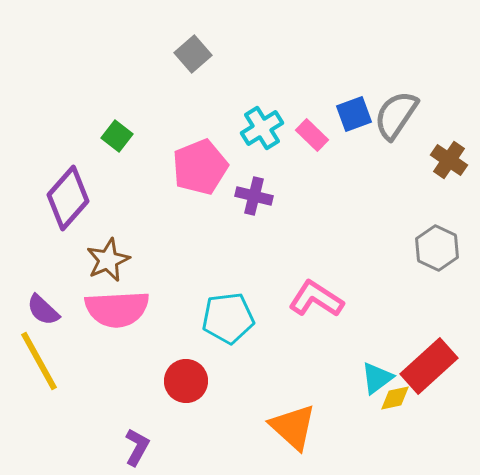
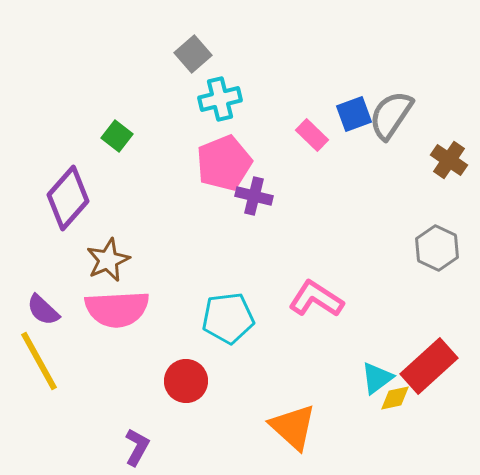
gray semicircle: moved 5 px left
cyan cross: moved 42 px left, 29 px up; rotated 18 degrees clockwise
pink pentagon: moved 24 px right, 4 px up
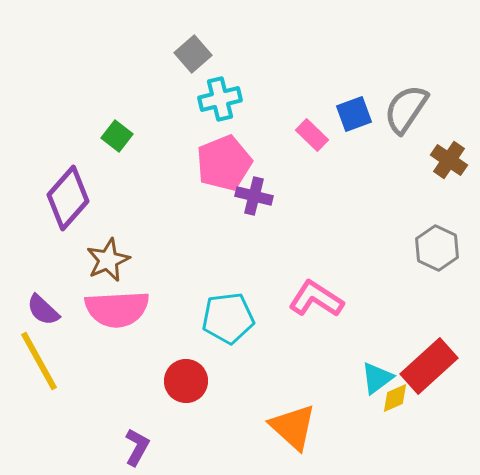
gray semicircle: moved 15 px right, 6 px up
yellow diamond: rotated 12 degrees counterclockwise
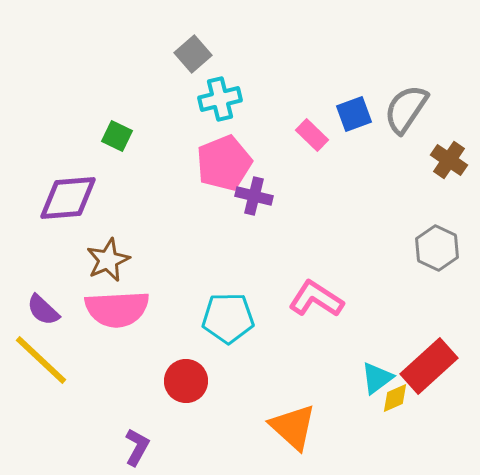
green square: rotated 12 degrees counterclockwise
purple diamond: rotated 44 degrees clockwise
cyan pentagon: rotated 6 degrees clockwise
yellow line: moved 2 px right, 1 px up; rotated 18 degrees counterclockwise
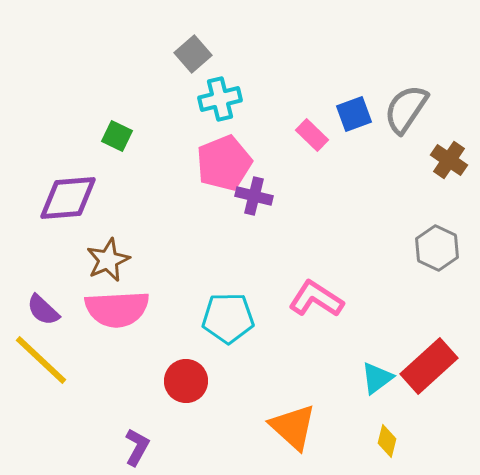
yellow diamond: moved 8 px left, 43 px down; rotated 52 degrees counterclockwise
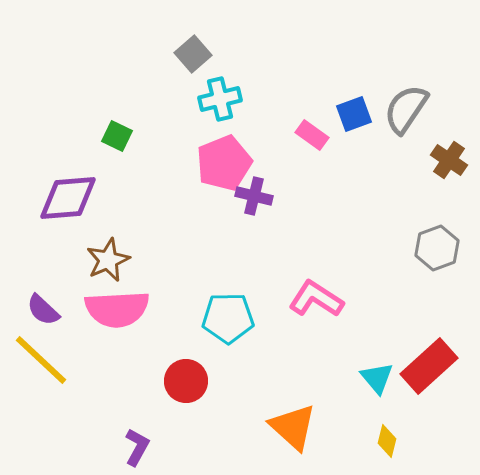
pink rectangle: rotated 8 degrees counterclockwise
gray hexagon: rotated 15 degrees clockwise
cyan triangle: rotated 33 degrees counterclockwise
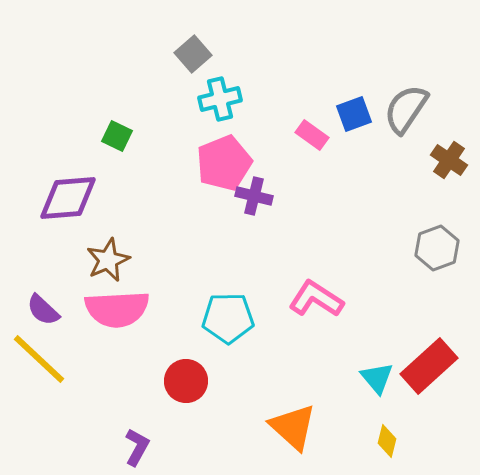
yellow line: moved 2 px left, 1 px up
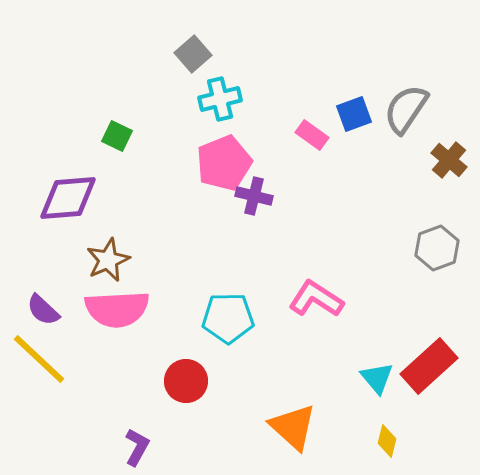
brown cross: rotated 6 degrees clockwise
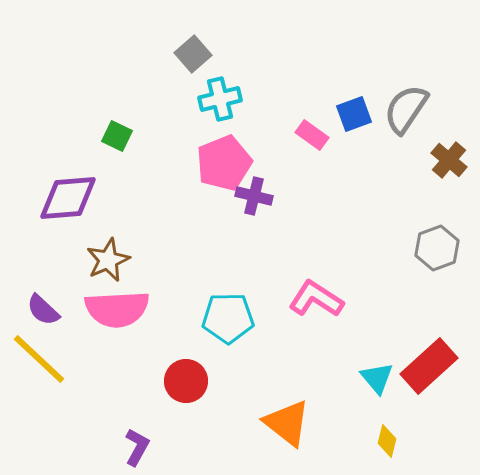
orange triangle: moved 6 px left, 4 px up; rotated 4 degrees counterclockwise
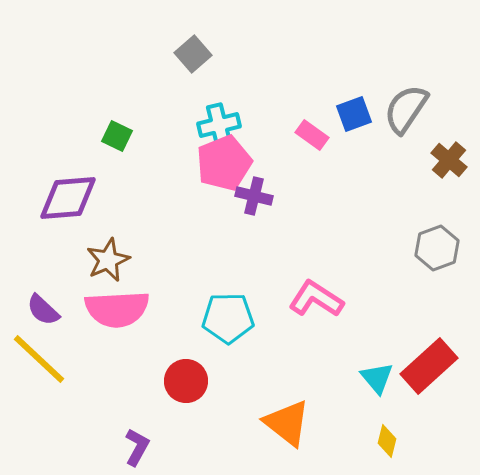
cyan cross: moved 1 px left, 26 px down
